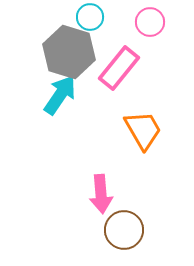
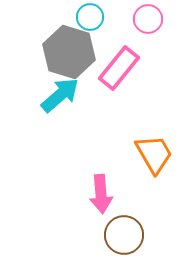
pink circle: moved 2 px left, 3 px up
cyan arrow: rotated 15 degrees clockwise
orange trapezoid: moved 11 px right, 24 px down
brown circle: moved 5 px down
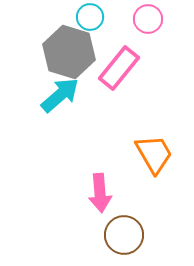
pink arrow: moved 1 px left, 1 px up
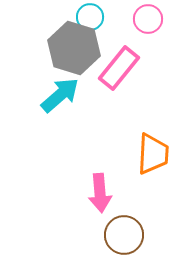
gray hexagon: moved 5 px right, 4 px up
orange trapezoid: moved 1 px left; rotated 33 degrees clockwise
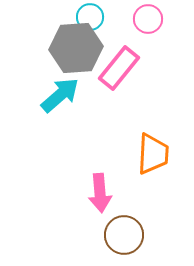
gray hexagon: moved 2 px right; rotated 21 degrees counterclockwise
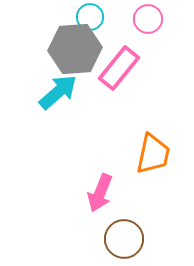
gray hexagon: moved 1 px left, 1 px down
cyan arrow: moved 2 px left, 3 px up
orange trapezoid: rotated 9 degrees clockwise
pink arrow: rotated 27 degrees clockwise
brown circle: moved 4 px down
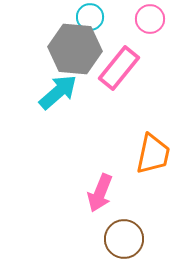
pink circle: moved 2 px right
gray hexagon: rotated 9 degrees clockwise
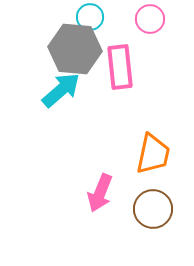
pink rectangle: moved 1 px right, 1 px up; rotated 45 degrees counterclockwise
cyan arrow: moved 3 px right, 2 px up
brown circle: moved 29 px right, 30 px up
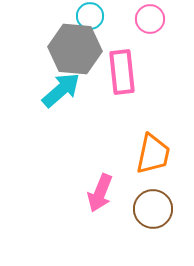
cyan circle: moved 1 px up
pink rectangle: moved 2 px right, 5 px down
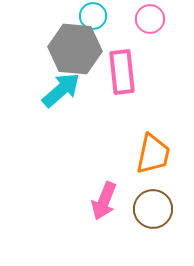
cyan circle: moved 3 px right
pink arrow: moved 4 px right, 8 px down
